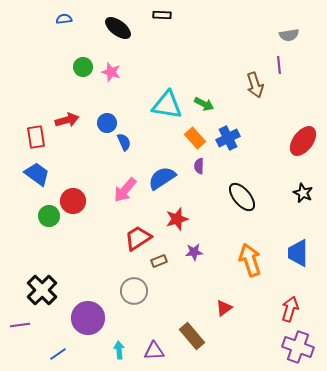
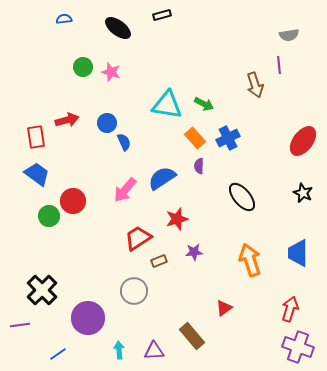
black rectangle at (162, 15): rotated 18 degrees counterclockwise
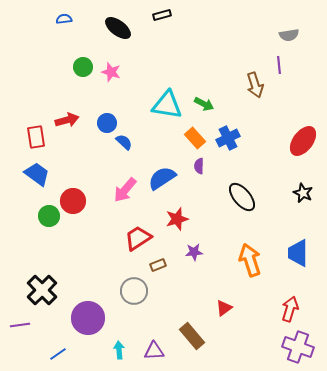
blue semicircle at (124, 142): rotated 24 degrees counterclockwise
brown rectangle at (159, 261): moved 1 px left, 4 px down
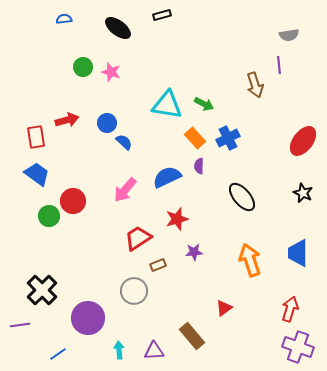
blue semicircle at (162, 178): moved 5 px right, 1 px up; rotated 8 degrees clockwise
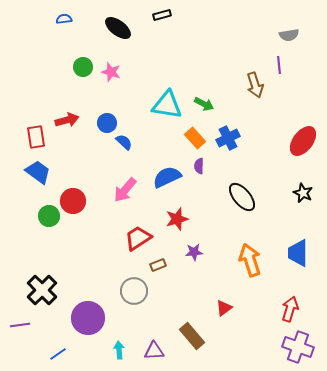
blue trapezoid at (37, 174): moved 1 px right, 2 px up
